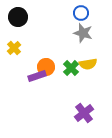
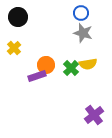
orange circle: moved 2 px up
purple cross: moved 10 px right, 2 px down
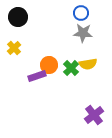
gray star: rotated 12 degrees counterclockwise
orange circle: moved 3 px right
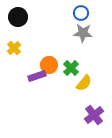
yellow semicircle: moved 4 px left, 19 px down; rotated 42 degrees counterclockwise
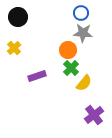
orange circle: moved 19 px right, 15 px up
